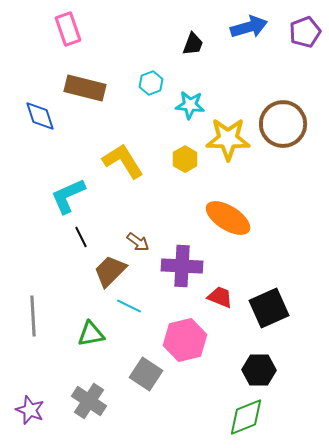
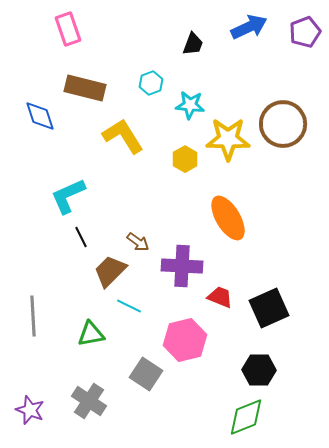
blue arrow: rotated 9 degrees counterclockwise
yellow L-shape: moved 25 px up
orange ellipse: rotated 27 degrees clockwise
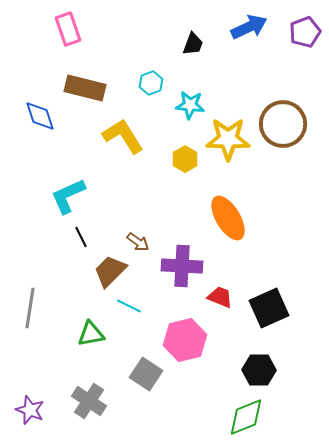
gray line: moved 3 px left, 8 px up; rotated 12 degrees clockwise
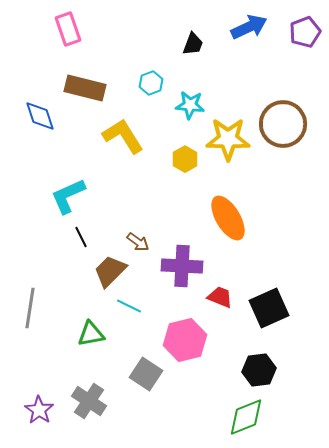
black hexagon: rotated 8 degrees counterclockwise
purple star: moved 9 px right; rotated 12 degrees clockwise
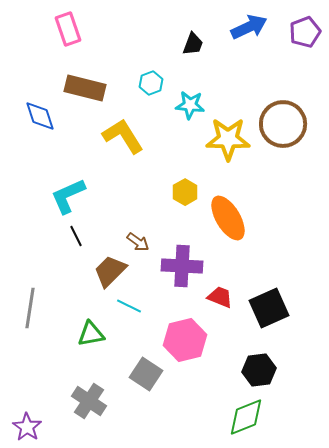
yellow hexagon: moved 33 px down
black line: moved 5 px left, 1 px up
purple star: moved 12 px left, 17 px down
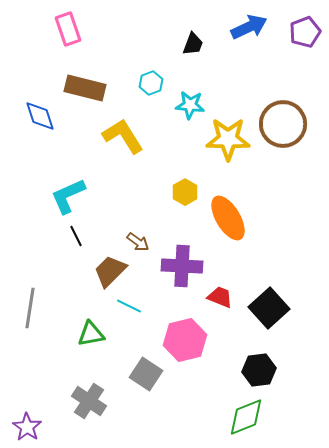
black square: rotated 18 degrees counterclockwise
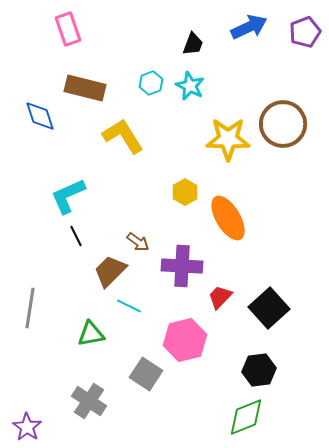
cyan star: moved 19 px up; rotated 20 degrees clockwise
red trapezoid: rotated 68 degrees counterclockwise
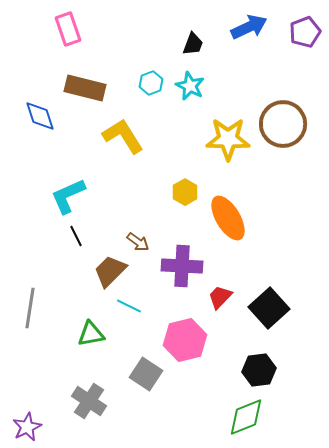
purple star: rotated 12 degrees clockwise
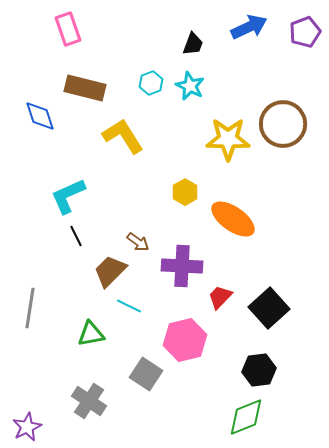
orange ellipse: moved 5 px right, 1 px down; rotated 24 degrees counterclockwise
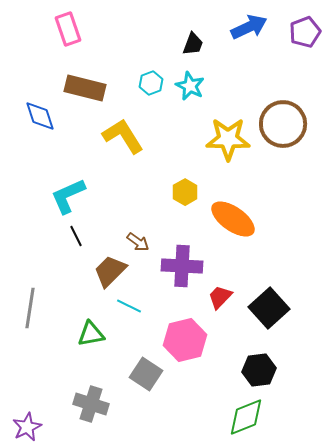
gray cross: moved 2 px right, 3 px down; rotated 16 degrees counterclockwise
